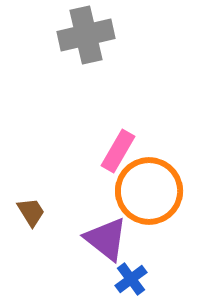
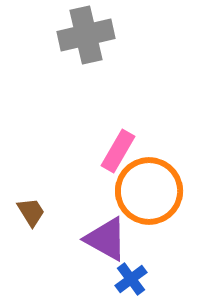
purple triangle: rotated 9 degrees counterclockwise
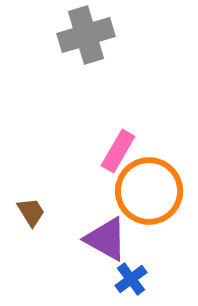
gray cross: rotated 4 degrees counterclockwise
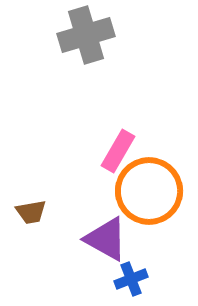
brown trapezoid: rotated 112 degrees clockwise
blue cross: rotated 16 degrees clockwise
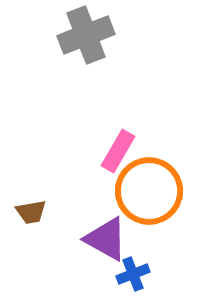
gray cross: rotated 4 degrees counterclockwise
blue cross: moved 2 px right, 5 px up
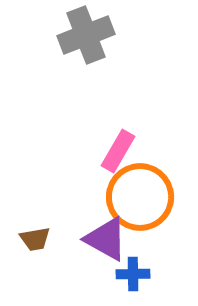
orange circle: moved 9 px left, 6 px down
brown trapezoid: moved 4 px right, 27 px down
blue cross: rotated 20 degrees clockwise
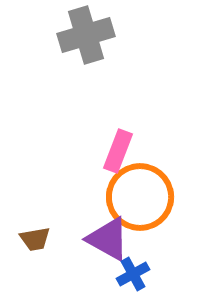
gray cross: rotated 4 degrees clockwise
pink rectangle: rotated 9 degrees counterclockwise
purple triangle: moved 2 px right
blue cross: rotated 28 degrees counterclockwise
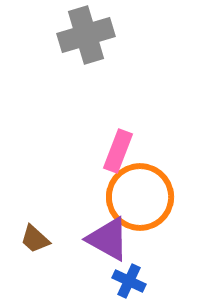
brown trapezoid: rotated 52 degrees clockwise
blue cross: moved 4 px left, 7 px down; rotated 36 degrees counterclockwise
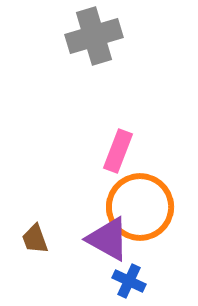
gray cross: moved 8 px right, 1 px down
orange circle: moved 10 px down
brown trapezoid: rotated 28 degrees clockwise
